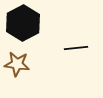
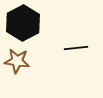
brown star: moved 3 px up
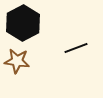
black line: rotated 15 degrees counterclockwise
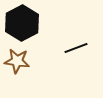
black hexagon: moved 1 px left
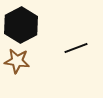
black hexagon: moved 1 px left, 2 px down
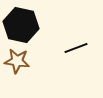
black hexagon: rotated 20 degrees counterclockwise
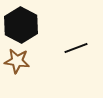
black hexagon: rotated 16 degrees clockwise
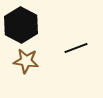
brown star: moved 9 px right
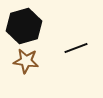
black hexagon: moved 3 px right, 1 px down; rotated 16 degrees clockwise
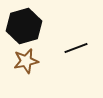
brown star: rotated 20 degrees counterclockwise
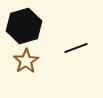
brown star: rotated 20 degrees counterclockwise
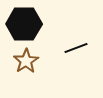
black hexagon: moved 2 px up; rotated 16 degrees clockwise
